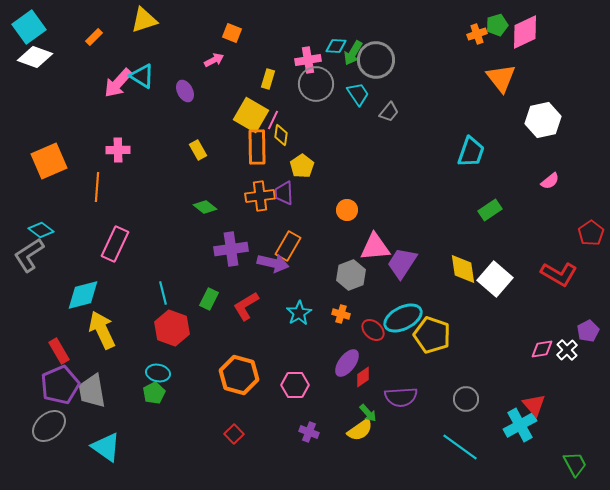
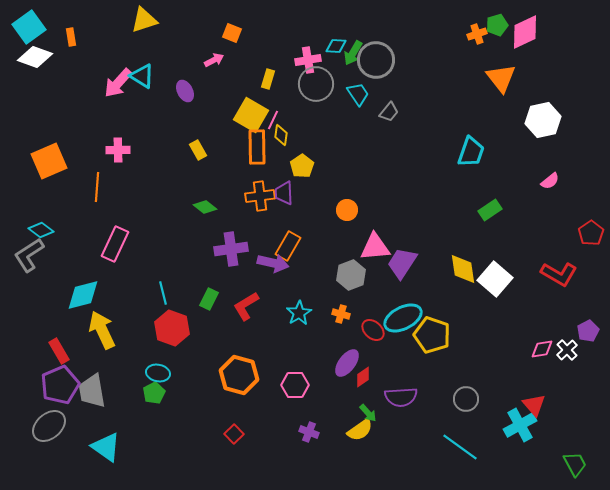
orange rectangle at (94, 37): moved 23 px left; rotated 54 degrees counterclockwise
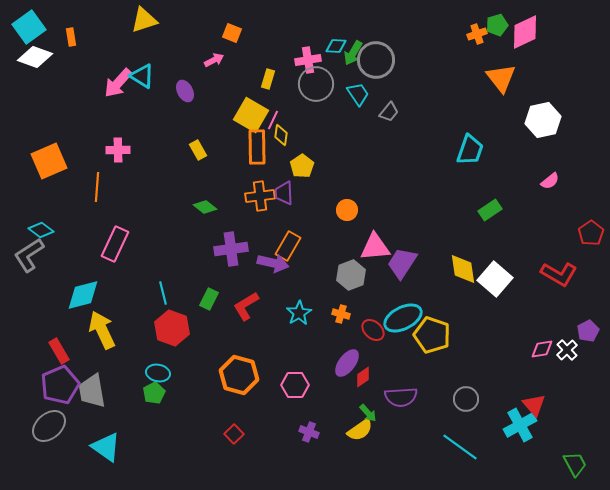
cyan trapezoid at (471, 152): moved 1 px left, 2 px up
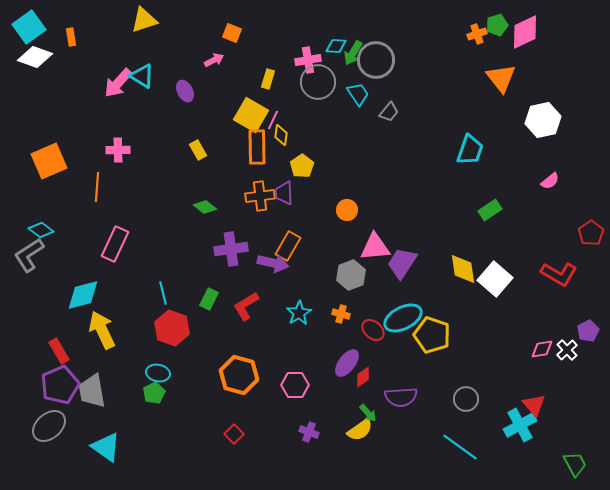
gray circle at (316, 84): moved 2 px right, 2 px up
